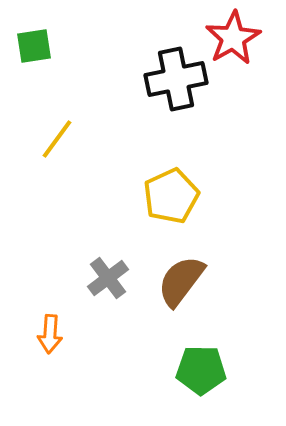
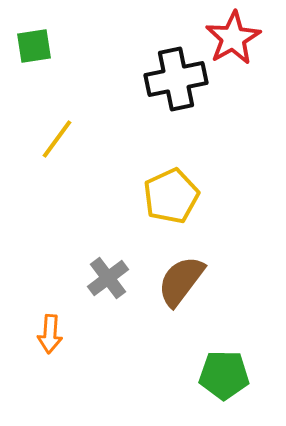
green pentagon: moved 23 px right, 5 px down
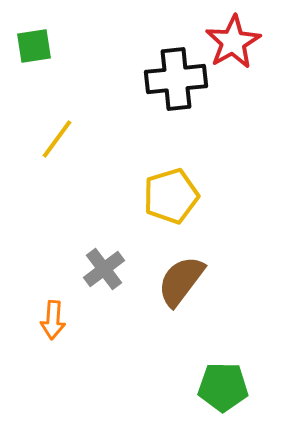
red star: moved 4 px down
black cross: rotated 6 degrees clockwise
yellow pentagon: rotated 8 degrees clockwise
gray cross: moved 4 px left, 9 px up
orange arrow: moved 3 px right, 14 px up
green pentagon: moved 1 px left, 12 px down
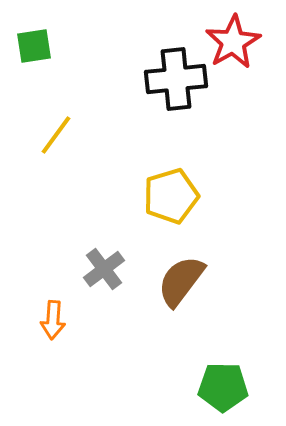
yellow line: moved 1 px left, 4 px up
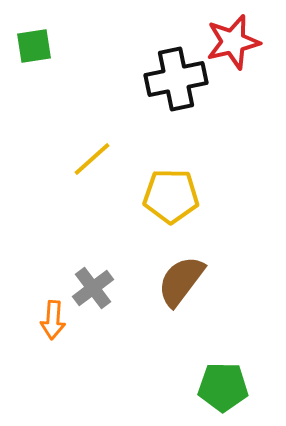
red star: rotated 16 degrees clockwise
black cross: rotated 6 degrees counterclockwise
yellow line: moved 36 px right, 24 px down; rotated 12 degrees clockwise
yellow pentagon: rotated 18 degrees clockwise
gray cross: moved 11 px left, 19 px down
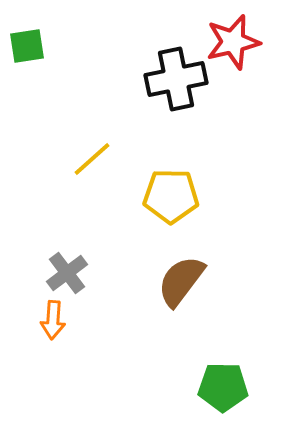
green square: moved 7 px left
gray cross: moved 26 px left, 15 px up
